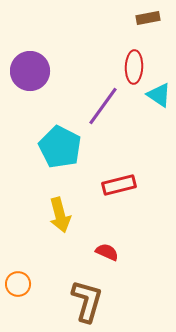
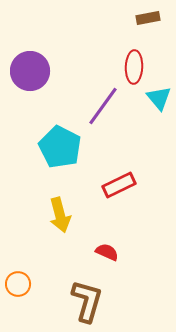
cyan triangle: moved 3 px down; rotated 16 degrees clockwise
red rectangle: rotated 12 degrees counterclockwise
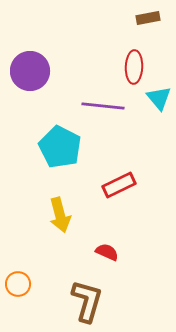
purple line: rotated 60 degrees clockwise
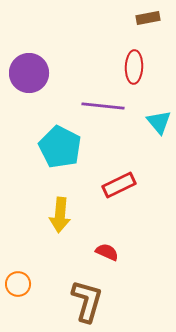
purple circle: moved 1 px left, 2 px down
cyan triangle: moved 24 px down
yellow arrow: rotated 20 degrees clockwise
